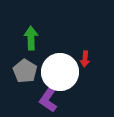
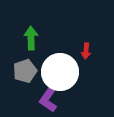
red arrow: moved 1 px right, 8 px up
gray pentagon: rotated 20 degrees clockwise
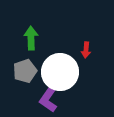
red arrow: moved 1 px up
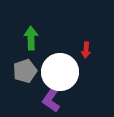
purple L-shape: moved 3 px right
